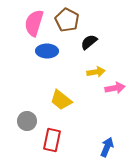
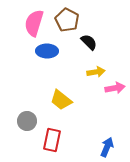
black semicircle: rotated 84 degrees clockwise
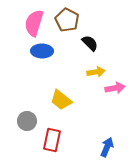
black semicircle: moved 1 px right, 1 px down
blue ellipse: moved 5 px left
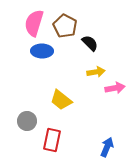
brown pentagon: moved 2 px left, 6 px down
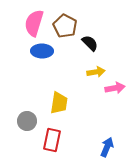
yellow trapezoid: moved 2 px left, 3 px down; rotated 120 degrees counterclockwise
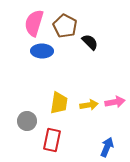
black semicircle: moved 1 px up
yellow arrow: moved 7 px left, 33 px down
pink arrow: moved 14 px down
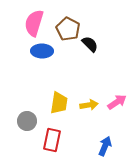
brown pentagon: moved 3 px right, 3 px down
black semicircle: moved 2 px down
pink arrow: moved 2 px right; rotated 24 degrees counterclockwise
blue arrow: moved 2 px left, 1 px up
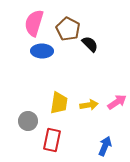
gray circle: moved 1 px right
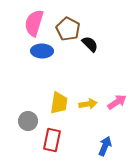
yellow arrow: moved 1 px left, 1 px up
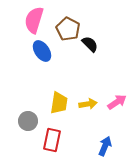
pink semicircle: moved 3 px up
blue ellipse: rotated 55 degrees clockwise
